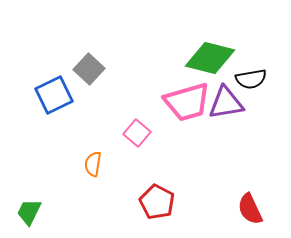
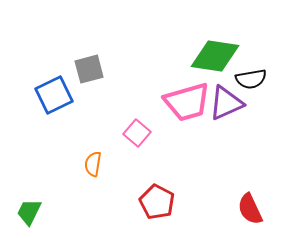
green diamond: moved 5 px right, 2 px up; rotated 6 degrees counterclockwise
gray square: rotated 32 degrees clockwise
purple triangle: rotated 15 degrees counterclockwise
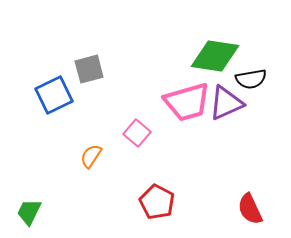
orange semicircle: moved 2 px left, 8 px up; rotated 25 degrees clockwise
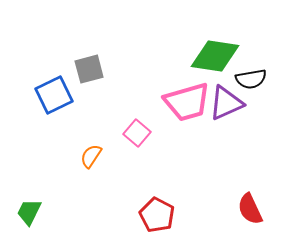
red pentagon: moved 13 px down
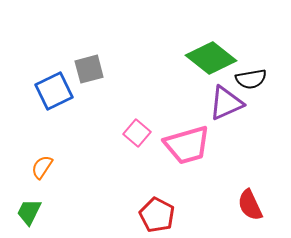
green diamond: moved 4 px left, 2 px down; rotated 30 degrees clockwise
blue square: moved 4 px up
pink trapezoid: moved 43 px down
orange semicircle: moved 49 px left, 11 px down
red semicircle: moved 4 px up
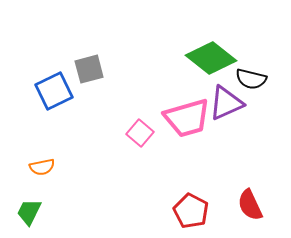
black semicircle: rotated 24 degrees clockwise
pink square: moved 3 px right
pink trapezoid: moved 27 px up
orange semicircle: rotated 135 degrees counterclockwise
red pentagon: moved 34 px right, 4 px up
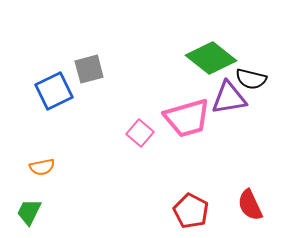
purple triangle: moved 3 px right, 5 px up; rotated 15 degrees clockwise
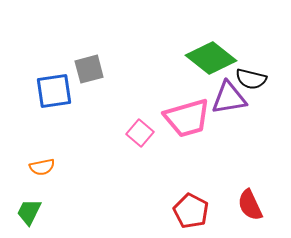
blue square: rotated 18 degrees clockwise
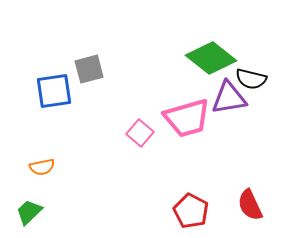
green trapezoid: rotated 20 degrees clockwise
